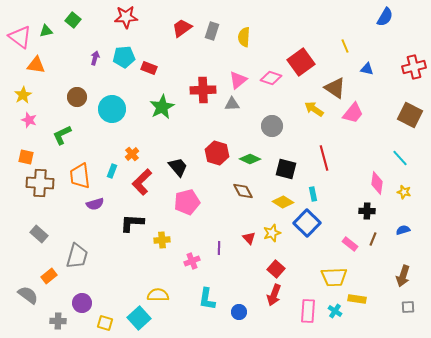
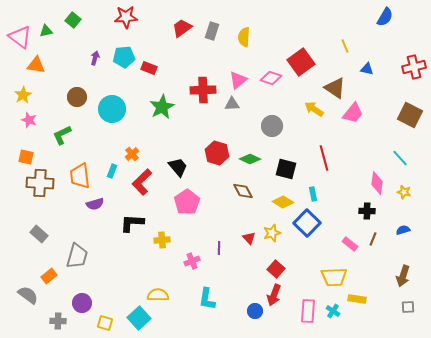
pink pentagon at (187, 202): rotated 20 degrees counterclockwise
cyan cross at (335, 311): moved 2 px left
blue circle at (239, 312): moved 16 px right, 1 px up
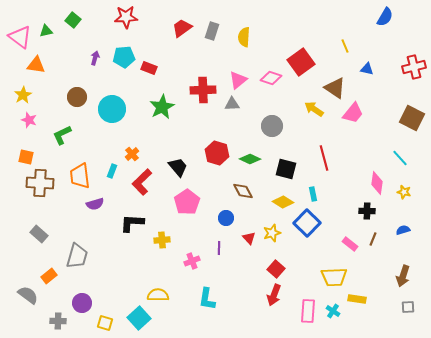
brown square at (410, 115): moved 2 px right, 3 px down
blue circle at (255, 311): moved 29 px left, 93 px up
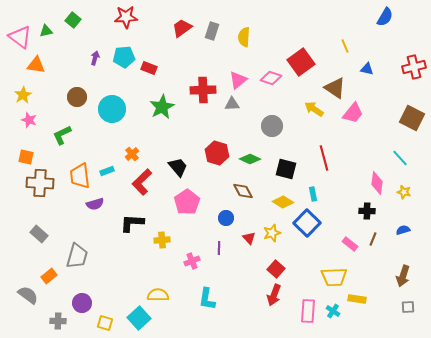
cyan rectangle at (112, 171): moved 5 px left; rotated 48 degrees clockwise
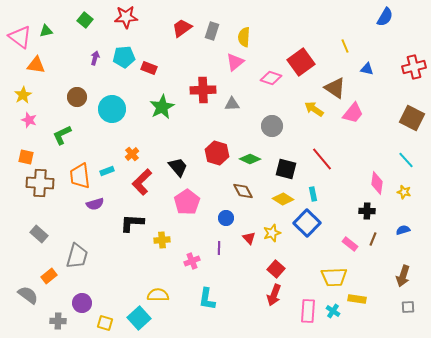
green square at (73, 20): moved 12 px right
pink triangle at (238, 80): moved 3 px left, 18 px up
red line at (324, 158): moved 2 px left, 1 px down; rotated 25 degrees counterclockwise
cyan line at (400, 158): moved 6 px right, 2 px down
yellow diamond at (283, 202): moved 3 px up
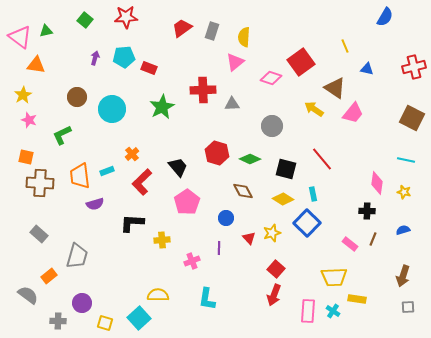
cyan line at (406, 160): rotated 36 degrees counterclockwise
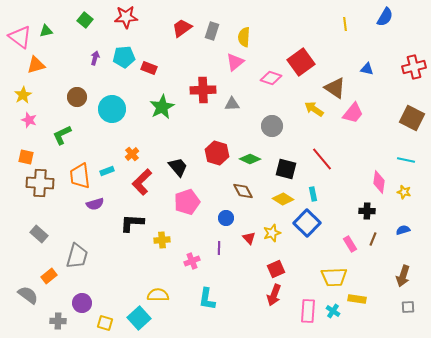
yellow line at (345, 46): moved 22 px up; rotated 16 degrees clockwise
orange triangle at (36, 65): rotated 24 degrees counterclockwise
pink diamond at (377, 183): moved 2 px right, 1 px up
pink pentagon at (187, 202): rotated 15 degrees clockwise
pink rectangle at (350, 244): rotated 21 degrees clockwise
red square at (276, 269): rotated 24 degrees clockwise
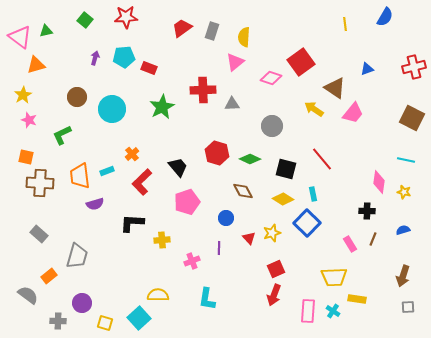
blue triangle at (367, 69): rotated 32 degrees counterclockwise
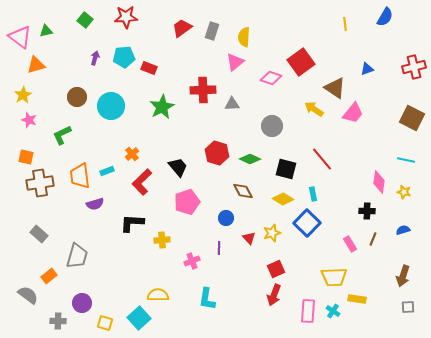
cyan circle at (112, 109): moved 1 px left, 3 px up
brown cross at (40, 183): rotated 12 degrees counterclockwise
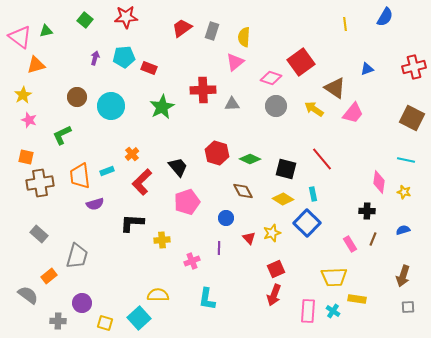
gray circle at (272, 126): moved 4 px right, 20 px up
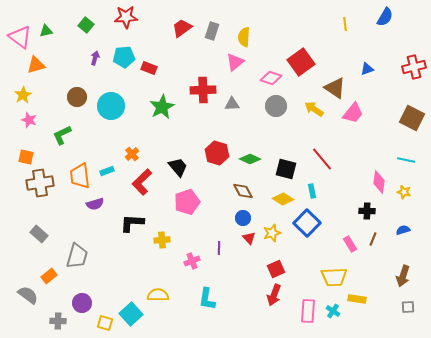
green square at (85, 20): moved 1 px right, 5 px down
cyan rectangle at (313, 194): moved 1 px left, 3 px up
blue circle at (226, 218): moved 17 px right
cyan square at (139, 318): moved 8 px left, 4 px up
